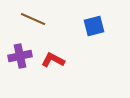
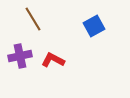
brown line: rotated 35 degrees clockwise
blue square: rotated 15 degrees counterclockwise
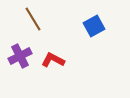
purple cross: rotated 15 degrees counterclockwise
